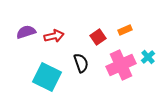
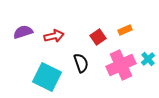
purple semicircle: moved 3 px left
cyan cross: moved 2 px down
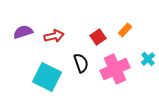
orange rectangle: rotated 24 degrees counterclockwise
pink cross: moved 6 px left, 4 px down
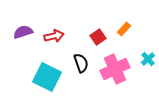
orange rectangle: moved 1 px left, 1 px up
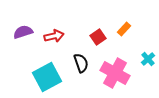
pink cross: moved 4 px down; rotated 36 degrees counterclockwise
cyan square: rotated 36 degrees clockwise
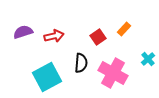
black semicircle: rotated 24 degrees clockwise
pink cross: moved 2 px left
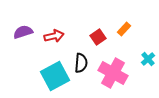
cyan square: moved 8 px right, 1 px up
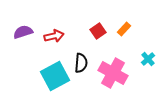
red square: moved 6 px up
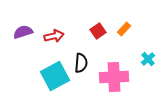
pink cross: moved 1 px right, 4 px down; rotated 32 degrees counterclockwise
